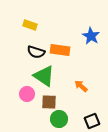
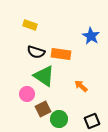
orange rectangle: moved 1 px right, 4 px down
brown square: moved 6 px left, 7 px down; rotated 28 degrees counterclockwise
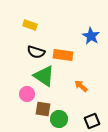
orange rectangle: moved 2 px right, 1 px down
brown square: rotated 35 degrees clockwise
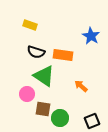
green circle: moved 1 px right, 1 px up
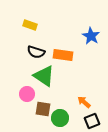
orange arrow: moved 3 px right, 16 px down
